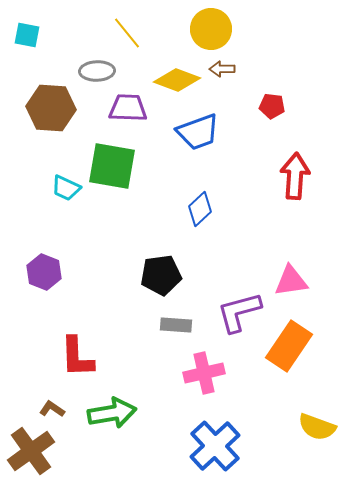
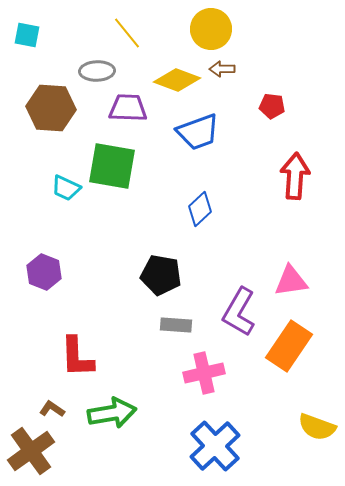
black pentagon: rotated 18 degrees clockwise
purple L-shape: rotated 45 degrees counterclockwise
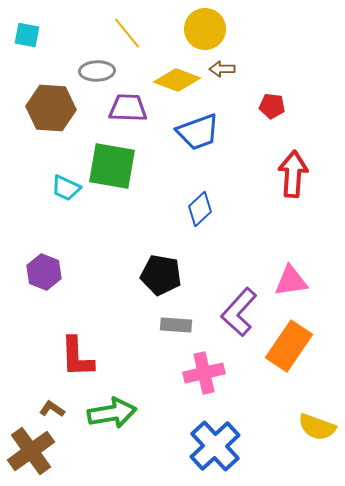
yellow circle: moved 6 px left
red arrow: moved 2 px left, 2 px up
purple L-shape: rotated 12 degrees clockwise
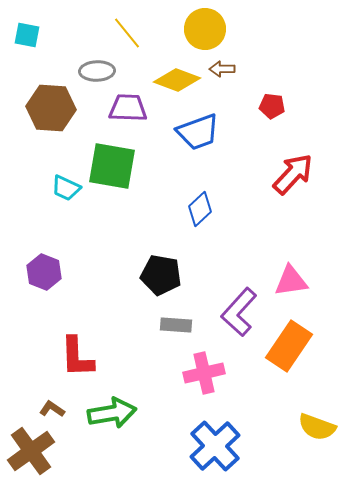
red arrow: rotated 39 degrees clockwise
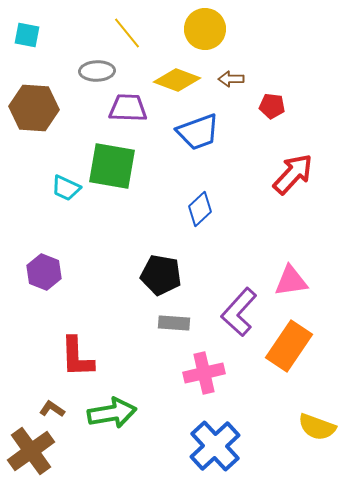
brown arrow: moved 9 px right, 10 px down
brown hexagon: moved 17 px left
gray rectangle: moved 2 px left, 2 px up
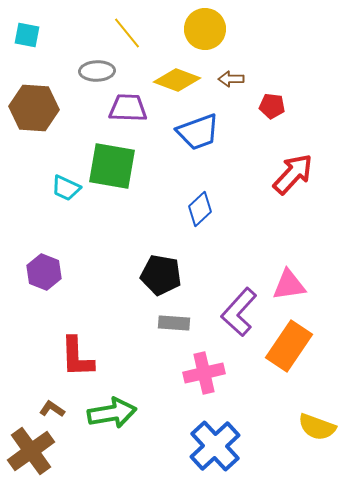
pink triangle: moved 2 px left, 4 px down
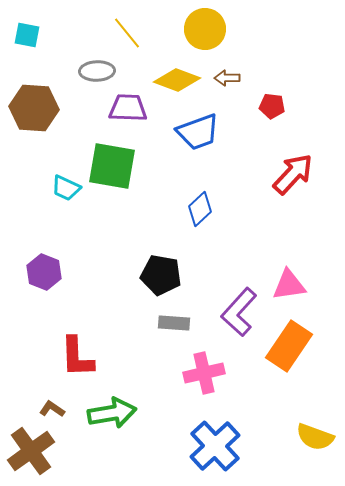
brown arrow: moved 4 px left, 1 px up
yellow semicircle: moved 2 px left, 10 px down
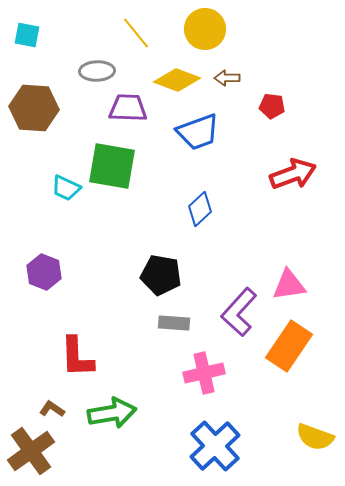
yellow line: moved 9 px right
red arrow: rotated 27 degrees clockwise
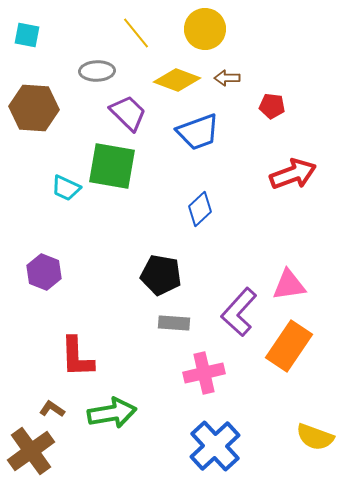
purple trapezoid: moved 5 px down; rotated 42 degrees clockwise
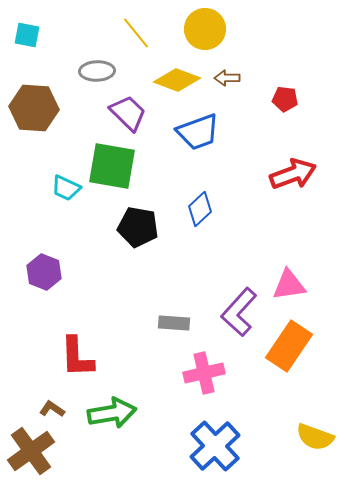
red pentagon: moved 13 px right, 7 px up
black pentagon: moved 23 px left, 48 px up
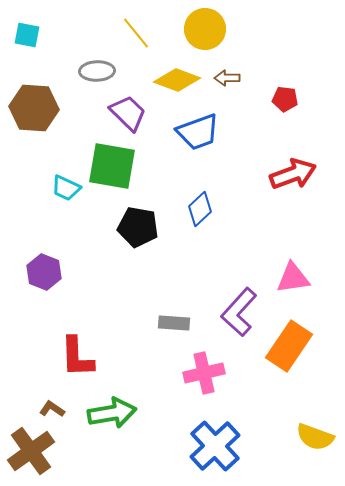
pink triangle: moved 4 px right, 7 px up
